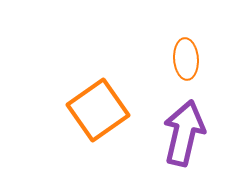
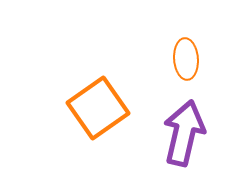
orange square: moved 2 px up
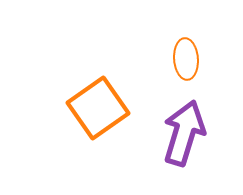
purple arrow: rotated 4 degrees clockwise
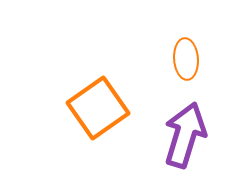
purple arrow: moved 1 px right, 2 px down
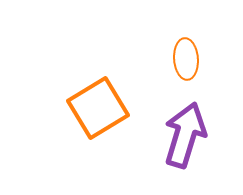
orange square: rotated 4 degrees clockwise
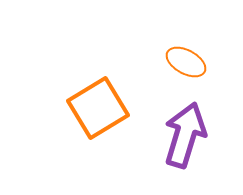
orange ellipse: moved 3 px down; rotated 57 degrees counterclockwise
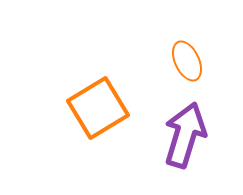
orange ellipse: moved 1 px right, 1 px up; rotated 36 degrees clockwise
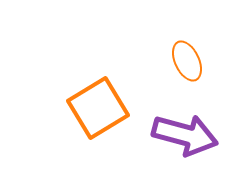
purple arrow: rotated 88 degrees clockwise
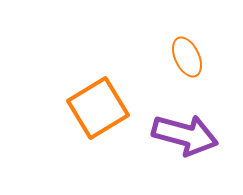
orange ellipse: moved 4 px up
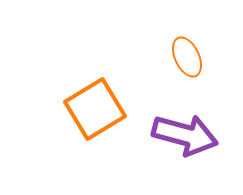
orange square: moved 3 px left, 1 px down
